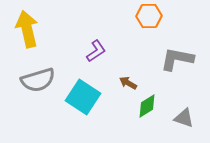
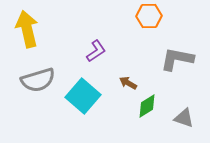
cyan square: moved 1 px up; rotated 8 degrees clockwise
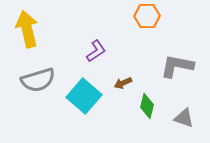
orange hexagon: moved 2 px left
gray L-shape: moved 7 px down
brown arrow: moved 5 px left; rotated 54 degrees counterclockwise
cyan square: moved 1 px right
green diamond: rotated 45 degrees counterclockwise
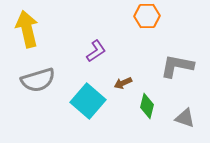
cyan square: moved 4 px right, 5 px down
gray triangle: moved 1 px right
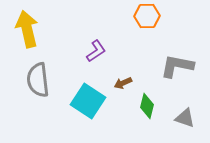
gray semicircle: rotated 100 degrees clockwise
cyan square: rotated 8 degrees counterclockwise
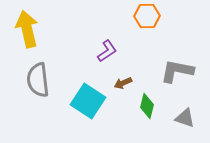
purple L-shape: moved 11 px right
gray L-shape: moved 5 px down
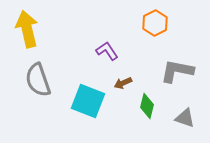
orange hexagon: moved 8 px right, 7 px down; rotated 25 degrees counterclockwise
purple L-shape: rotated 90 degrees counterclockwise
gray semicircle: rotated 12 degrees counterclockwise
cyan square: rotated 12 degrees counterclockwise
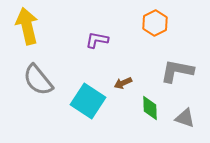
yellow arrow: moved 3 px up
purple L-shape: moved 10 px left, 11 px up; rotated 45 degrees counterclockwise
gray semicircle: rotated 20 degrees counterclockwise
cyan square: rotated 12 degrees clockwise
green diamond: moved 3 px right, 2 px down; rotated 15 degrees counterclockwise
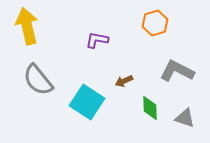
orange hexagon: rotated 10 degrees clockwise
gray L-shape: rotated 16 degrees clockwise
brown arrow: moved 1 px right, 2 px up
cyan square: moved 1 px left, 1 px down
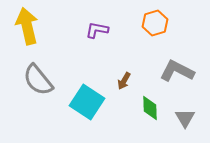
purple L-shape: moved 10 px up
brown arrow: rotated 36 degrees counterclockwise
gray triangle: rotated 40 degrees clockwise
